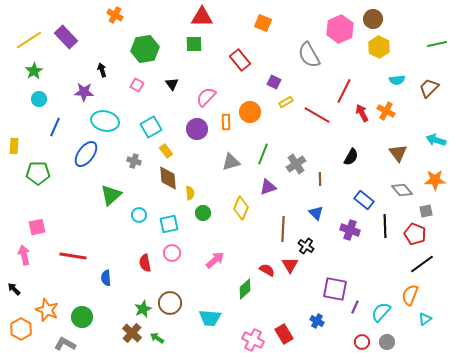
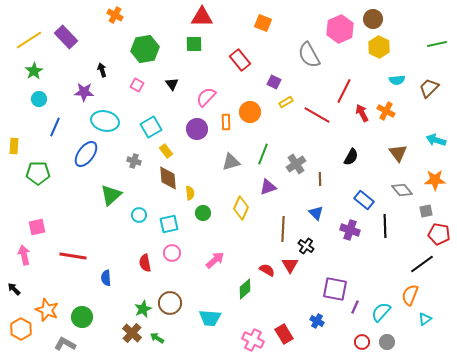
red pentagon at (415, 234): moved 24 px right; rotated 10 degrees counterclockwise
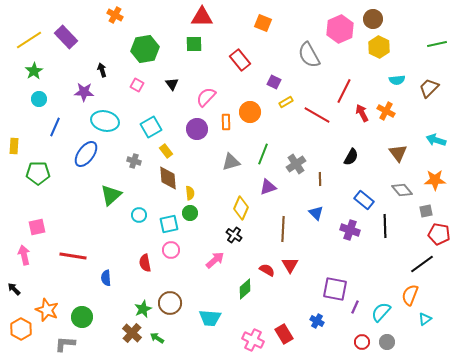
green circle at (203, 213): moved 13 px left
black cross at (306, 246): moved 72 px left, 11 px up
pink circle at (172, 253): moved 1 px left, 3 px up
gray L-shape at (65, 344): rotated 25 degrees counterclockwise
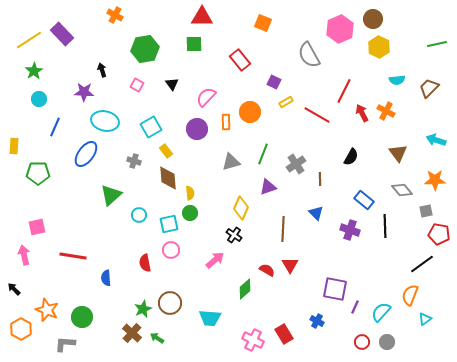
purple rectangle at (66, 37): moved 4 px left, 3 px up
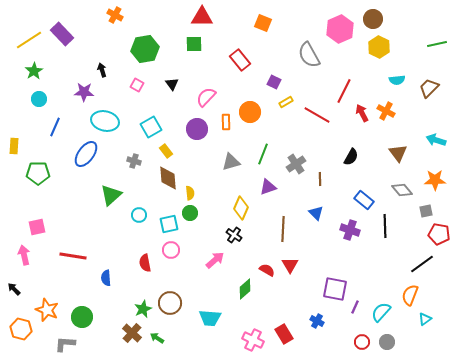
orange hexagon at (21, 329): rotated 15 degrees counterclockwise
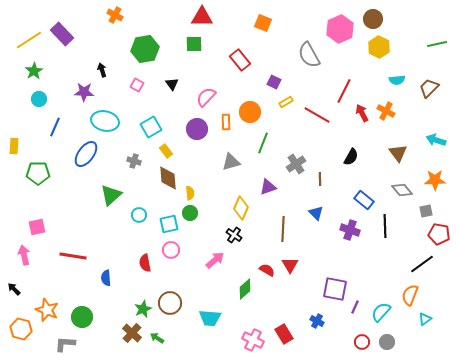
green line at (263, 154): moved 11 px up
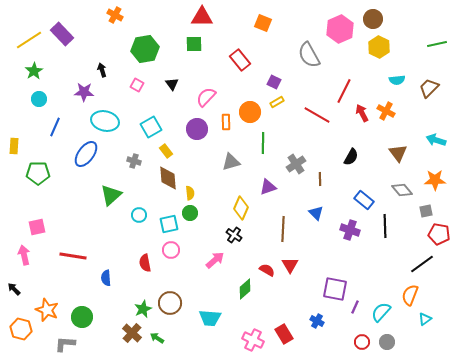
yellow rectangle at (286, 102): moved 9 px left
green line at (263, 143): rotated 20 degrees counterclockwise
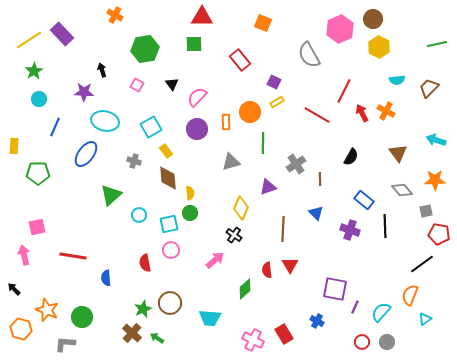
pink semicircle at (206, 97): moved 9 px left
red semicircle at (267, 270): rotated 126 degrees counterclockwise
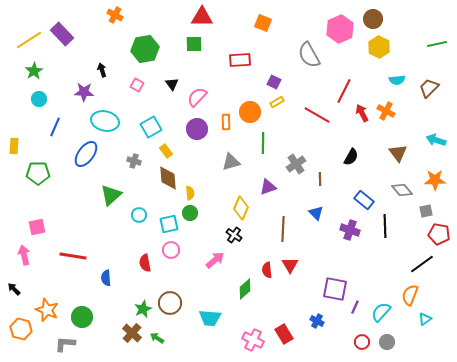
red rectangle at (240, 60): rotated 55 degrees counterclockwise
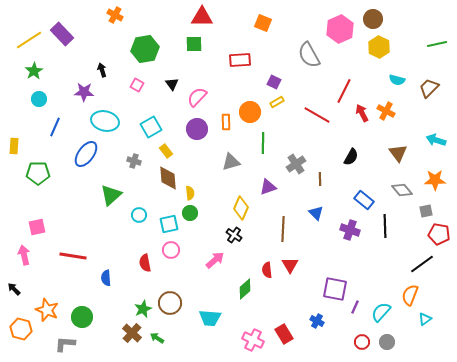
cyan semicircle at (397, 80): rotated 21 degrees clockwise
